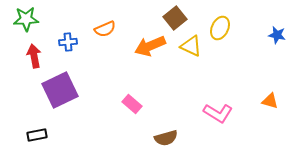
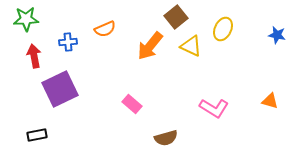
brown square: moved 1 px right, 1 px up
yellow ellipse: moved 3 px right, 1 px down
orange arrow: rotated 28 degrees counterclockwise
purple square: moved 1 px up
pink L-shape: moved 4 px left, 5 px up
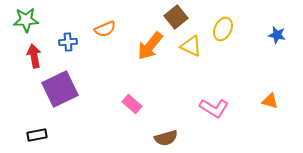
green star: moved 1 px down
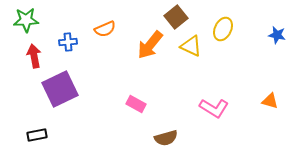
orange arrow: moved 1 px up
pink rectangle: moved 4 px right; rotated 12 degrees counterclockwise
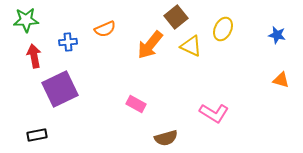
orange triangle: moved 11 px right, 21 px up
pink L-shape: moved 5 px down
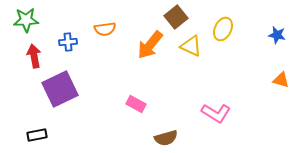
orange semicircle: rotated 15 degrees clockwise
pink L-shape: moved 2 px right
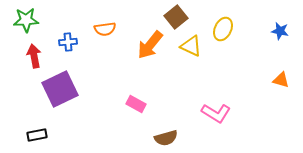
blue star: moved 3 px right, 4 px up
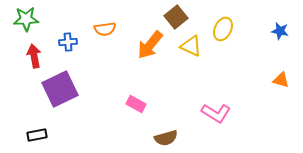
green star: moved 1 px up
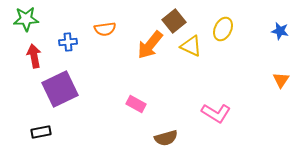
brown square: moved 2 px left, 4 px down
orange triangle: rotated 48 degrees clockwise
black rectangle: moved 4 px right, 3 px up
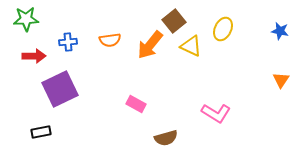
orange semicircle: moved 5 px right, 11 px down
red arrow: rotated 100 degrees clockwise
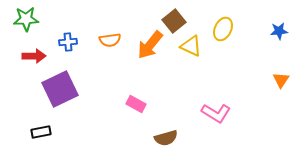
blue star: moved 1 px left; rotated 18 degrees counterclockwise
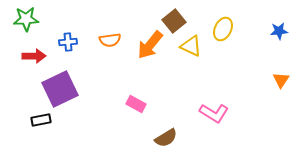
pink L-shape: moved 2 px left
black rectangle: moved 12 px up
brown semicircle: rotated 15 degrees counterclockwise
